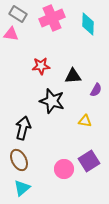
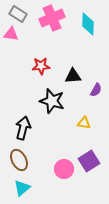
yellow triangle: moved 1 px left, 2 px down
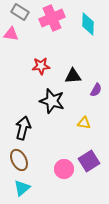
gray rectangle: moved 2 px right, 2 px up
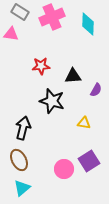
pink cross: moved 1 px up
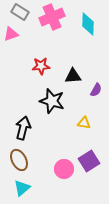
pink triangle: rotated 28 degrees counterclockwise
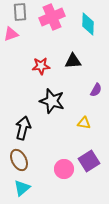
gray rectangle: rotated 54 degrees clockwise
black triangle: moved 15 px up
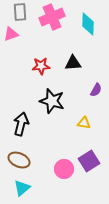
black triangle: moved 2 px down
black arrow: moved 2 px left, 4 px up
brown ellipse: rotated 40 degrees counterclockwise
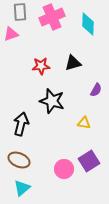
black triangle: rotated 12 degrees counterclockwise
